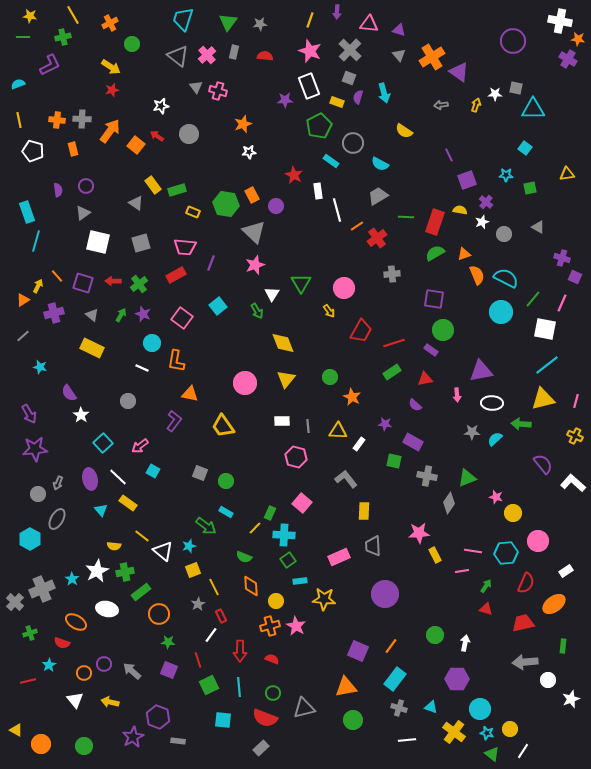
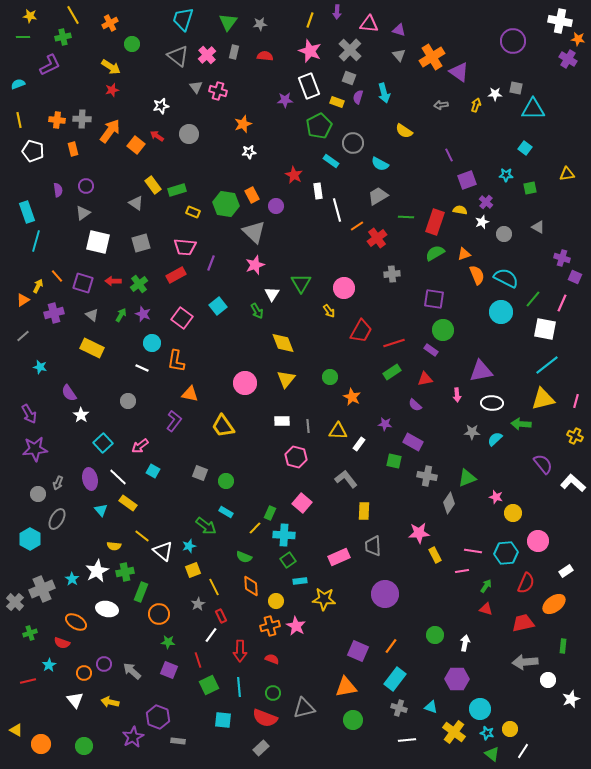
green rectangle at (141, 592): rotated 30 degrees counterclockwise
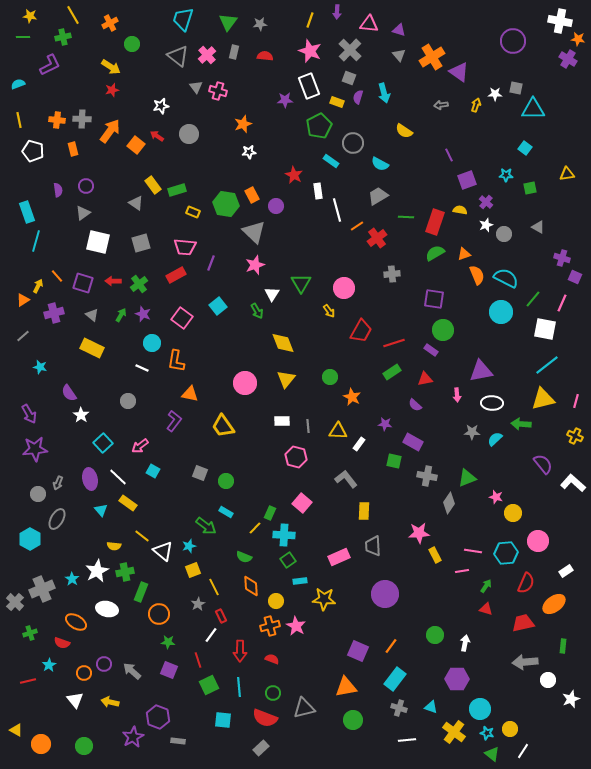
white star at (482, 222): moved 4 px right, 3 px down
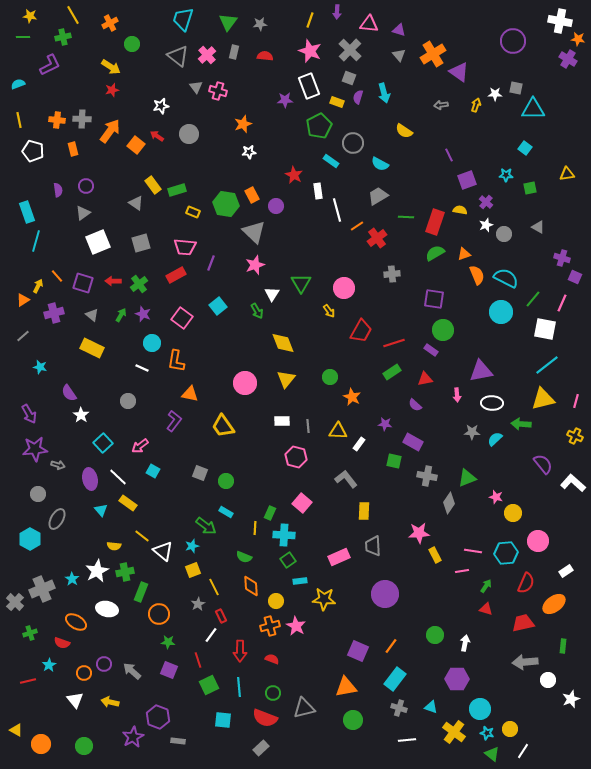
orange cross at (432, 57): moved 1 px right, 3 px up
white square at (98, 242): rotated 35 degrees counterclockwise
gray arrow at (58, 483): moved 18 px up; rotated 96 degrees counterclockwise
yellow line at (255, 528): rotated 40 degrees counterclockwise
cyan star at (189, 546): moved 3 px right
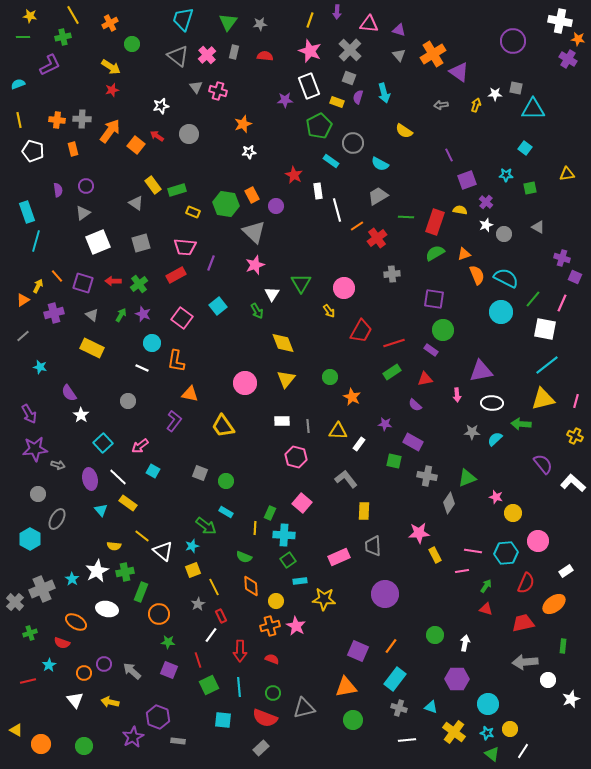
cyan circle at (480, 709): moved 8 px right, 5 px up
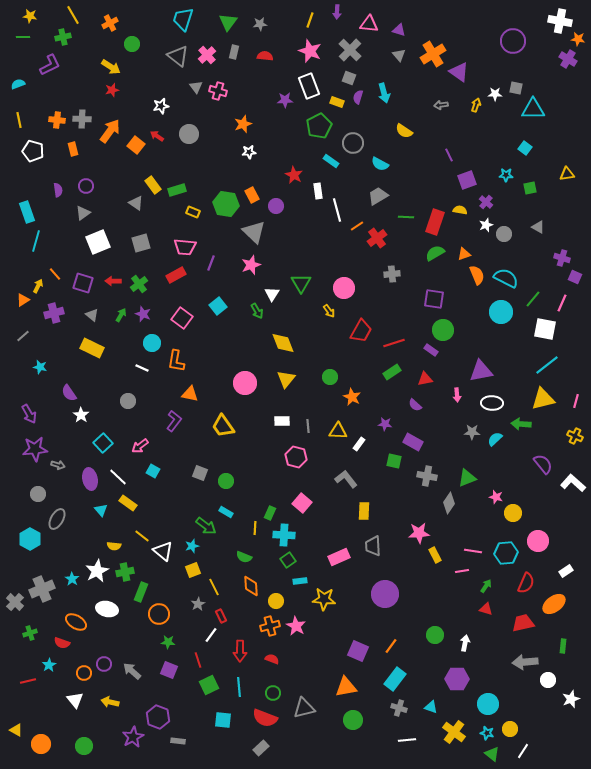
pink star at (255, 265): moved 4 px left
orange line at (57, 276): moved 2 px left, 2 px up
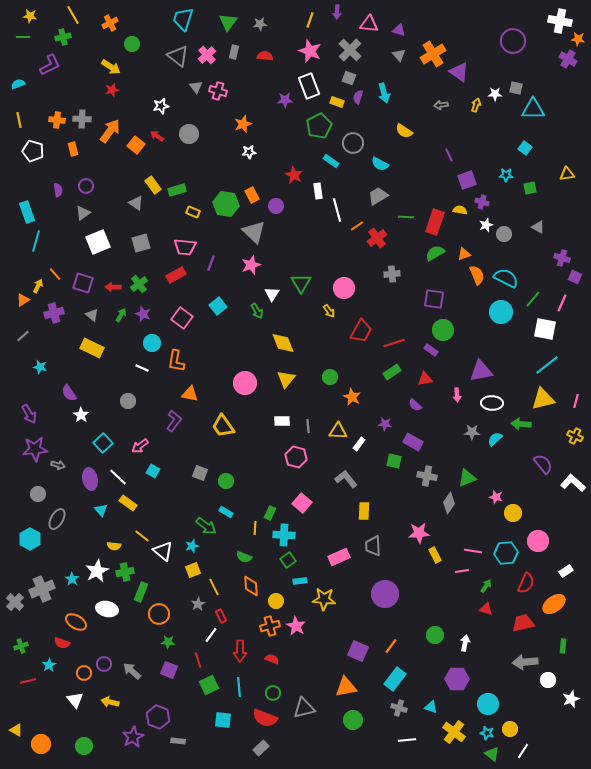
purple cross at (486, 202): moved 4 px left; rotated 24 degrees counterclockwise
red arrow at (113, 281): moved 6 px down
green cross at (30, 633): moved 9 px left, 13 px down
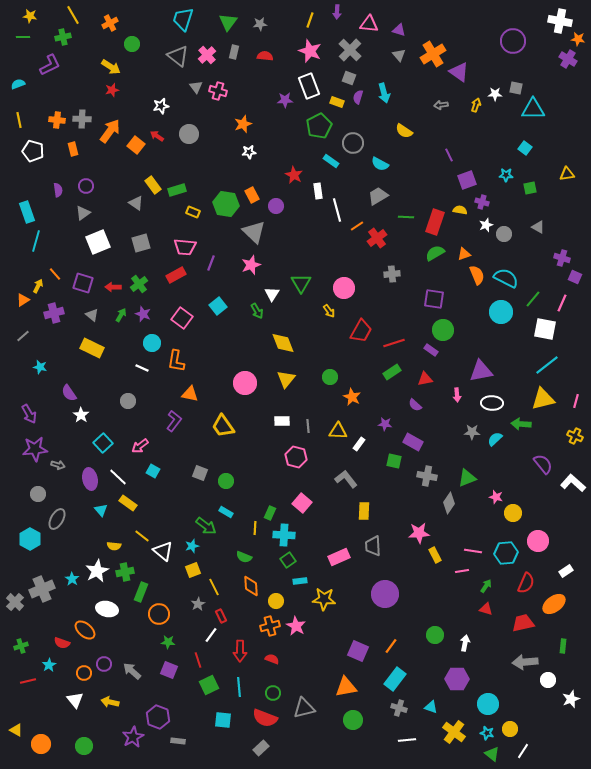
orange ellipse at (76, 622): moved 9 px right, 8 px down; rotated 10 degrees clockwise
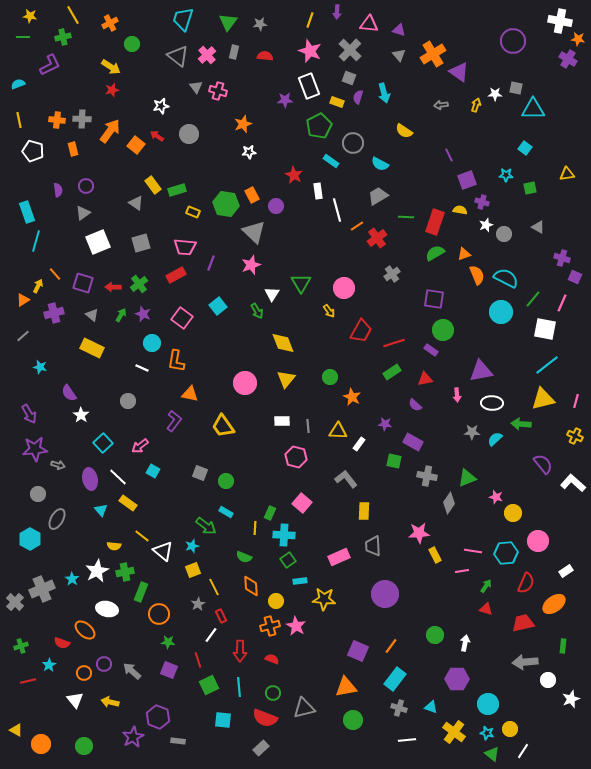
gray cross at (392, 274): rotated 28 degrees counterclockwise
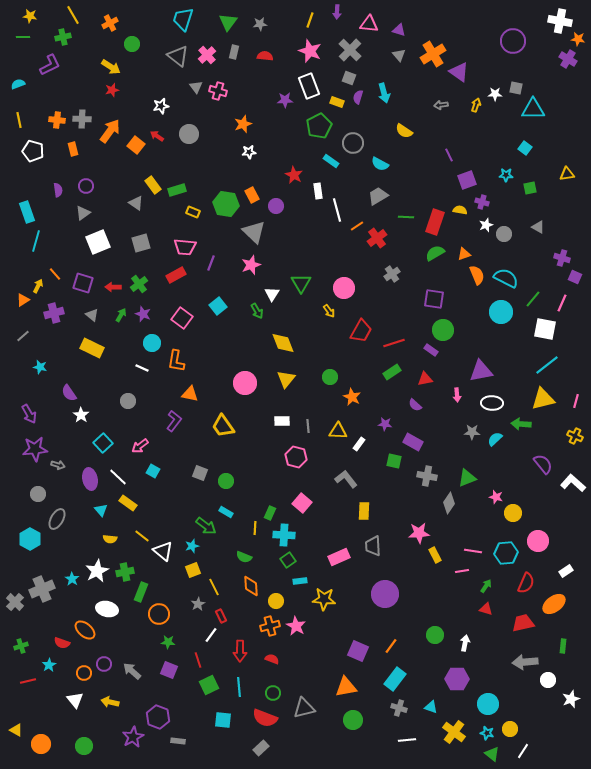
yellow semicircle at (114, 546): moved 4 px left, 7 px up
